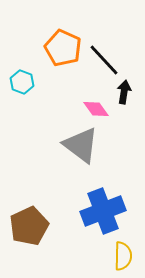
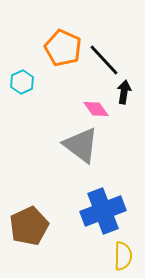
cyan hexagon: rotated 15 degrees clockwise
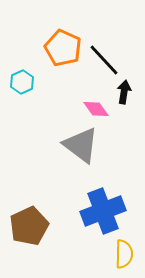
yellow semicircle: moved 1 px right, 2 px up
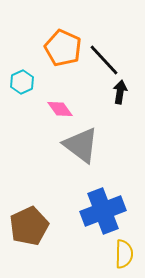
black arrow: moved 4 px left
pink diamond: moved 36 px left
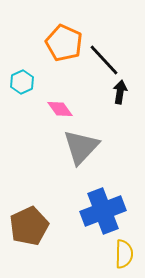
orange pentagon: moved 1 px right, 5 px up
gray triangle: moved 2 px down; rotated 36 degrees clockwise
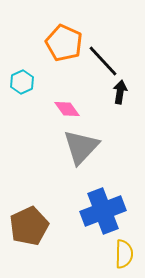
black line: moved 1 px left, 1 px down
pink diamond: moved 7 px right
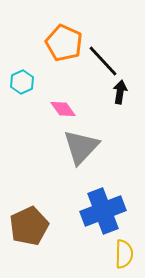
pink diamond: moved 4 px left
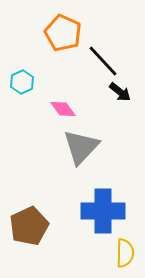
orange pentagon: moved 1 px left, 10 px up
black arrow: rotated 120 degrees clockwise
blue cross: rotated 21 degrees clockwise
yellow semicircle: moved 1 px right, 1 px up
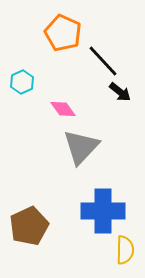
yellow semicircle: moved 3 px up
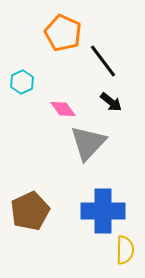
black line: rotated 6 degrees clockwise
black arrow: moved 9 px left, 10 px down
gray triangle: moved 7 px right, 4 px up
brown pentagon: moved 1 px right, 15 px up
